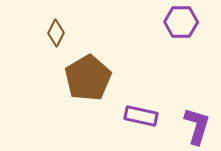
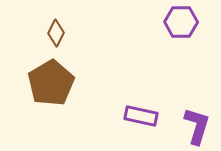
brown pentagon: moved 37 px left, 5 px down
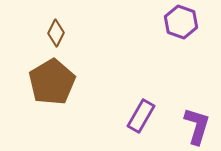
purple hexagon: rotated 20 degrees clockwise
brown pentagon: moved 1 px right, 1 px up
purple rectangle: rotated 72 degrees counterclockwise
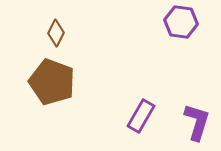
purple hexagon: rotated 12 degrees counterclockwise
brown pentagon: rotated 21 degrees counterclockwise
purple L-shape: moved 4 px up
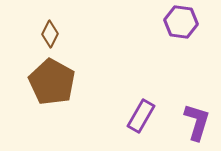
brown diamond: moved 6 px left, 1 px down
brown pentagon: rotated 9 degrees clockwise
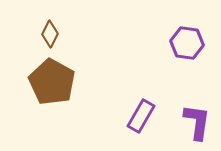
purple hexagon: moved 6 px right, 21 px down
purple L-shape: rotated 9 degrees counterclockwise
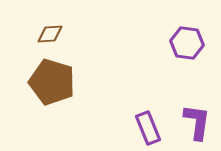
brown diamond: rotated 60 degrees clockwise
brown pentagon: rotated 12 degrees counterclockwise
purple rectangle: moved 7 px right, 12 px down; rotated 52 degrees counterclockwise
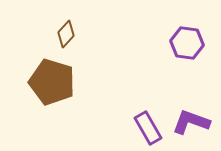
brown diamond: moved 16 px right; rotated 44 degrees counterclockwise
purple L-shape: moved 6 px left; rotated 78 degrees counterclockwise
purple rectangle: rotated 8 degrees counterclockwise
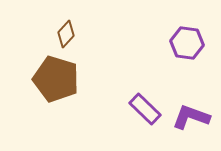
brown pentagon: moved 4 px right, 3 px up
purple L-shape: moved 5 px up
purple rectangle: moved 3 px left, 19 px up; rotated 16 degrees counterclockwise
